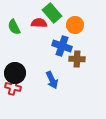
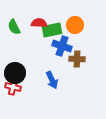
green rectangle: moved 17 px down; rotated 60 degrees counterclockwise
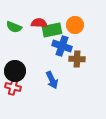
green semicircle: rotated 42 degrees counterclockwise
black circle: moved 2 px up
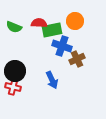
orange circle: moved 4 px up
brown cross: rotated 28 degrees counterclockwise
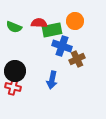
blue arrow: rotated 36 degrees clockwise
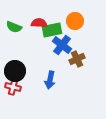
blue cross: moved 1 px up; rotated 18 degrees clockwise
blue arrow: moved 2 px left
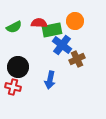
green semicircle: rotated 49 degrees counterclockwise
black circle: moved 3 px right, 4 px up
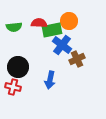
orange circle: moved 6 px left
green semicircle: rotated 21 degrees clockwise
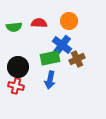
green rectangle: moved 2 px left, 28 px down
red cross: moved 3 px right, 1 px up
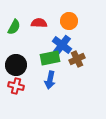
green semicircle: rotated 56 degrees counterclockwise
black circle: moved 2 px left, 2 px up
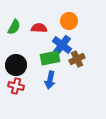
red semicircle: moved 5 px down
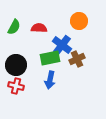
orange circle: moved 10 px right
